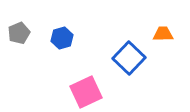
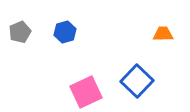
gray pentagon: moved 1 px right, 1 px up
blue hexagon: moved 3 px right, 6 px up
blue square: moved 8 px right, 23 px down
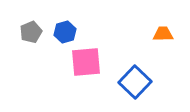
gray pentagon: moved 11 px right
blue square: moved 2 px left, 1 px down
pink square: moved 30 px up; rotated 20 degrees clockwise
